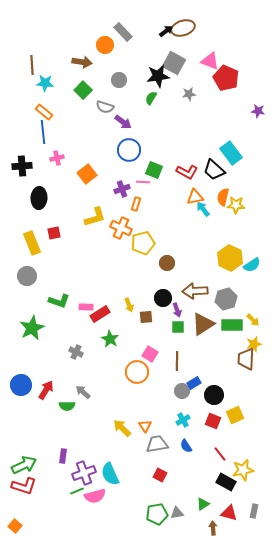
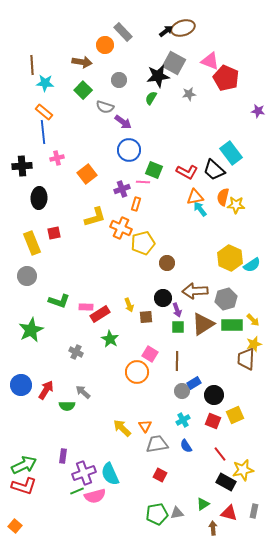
cyan arrow at (203, 209): moved 3 px left
green star at (32, 328): moved 1 px left, 2 px down
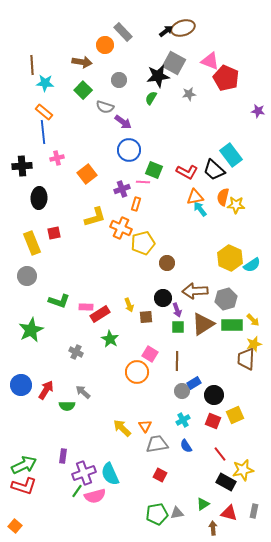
cyan rectangle at (231, 153): moved 2 px down
green line at (77, 491): rotated 32 degrees counterclockwise
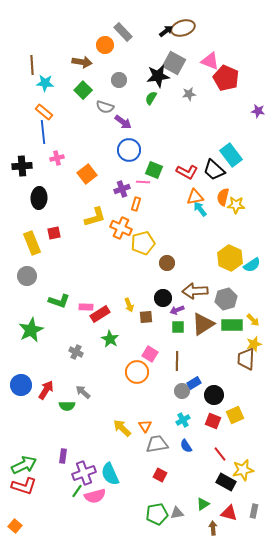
purple arrow at (177, 310): rotated 88 degrees clockwise
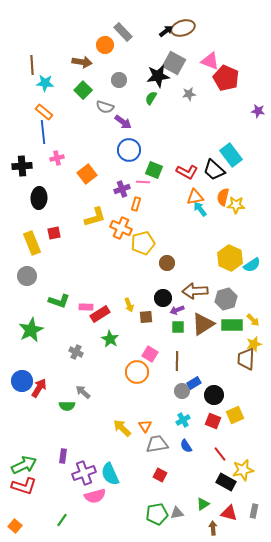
blue circle at (21, 385): moved 1 px right, 4 px up
red arrow at (46, 390): moved 7 px left, 2 px up
green line at (77, 491): moved 15 px left, 29 px down
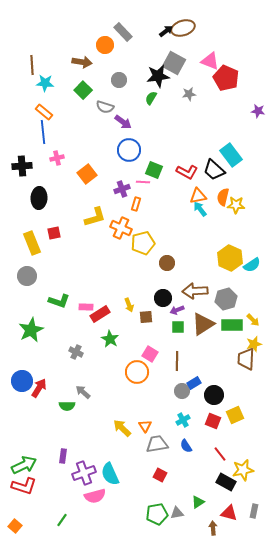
orange triangle at (195, 197): moved 3 px right, 1 px up
green triangle at (203, 504): moved 5 px left, 2 px up
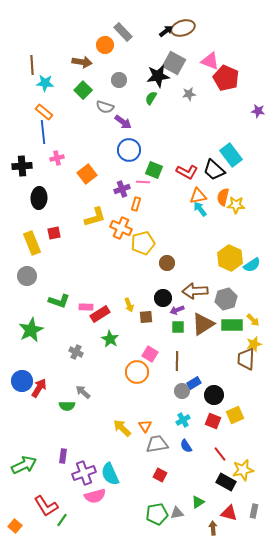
red L-shape at (24, 486): moved 22 px right, 20 px down; rotated 40 degrees clockwise
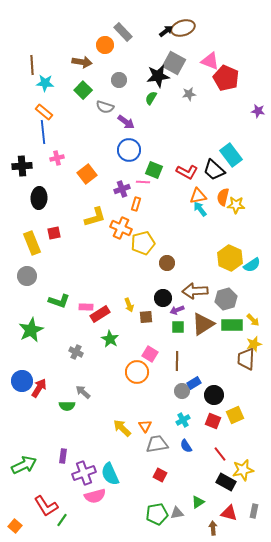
purple arrow at (123, 122): moved 3 px right
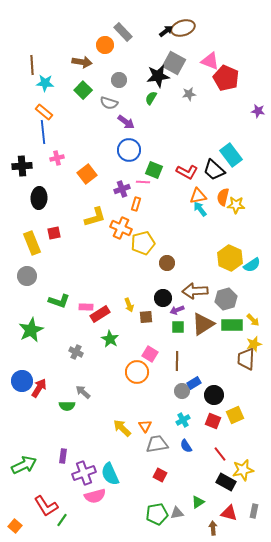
gray semicircle at (105, 107): moved 4 px right, 4 px up
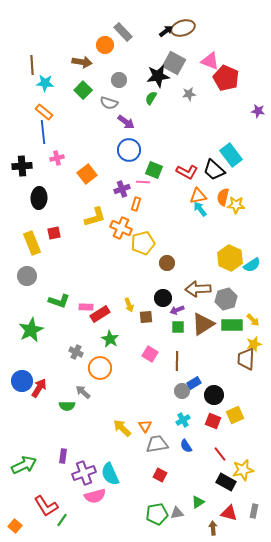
brown arrow at (195, 291): moved 3 px right, 2 px up
orange circle at (137, 372): moved 37 px left, 4 px up
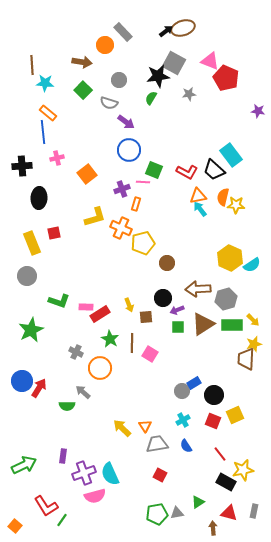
orange rectangle at (44, 112): moved 4 px right, 1 px down
brown line at (177, 361): moved 45 px left, 18 px up
